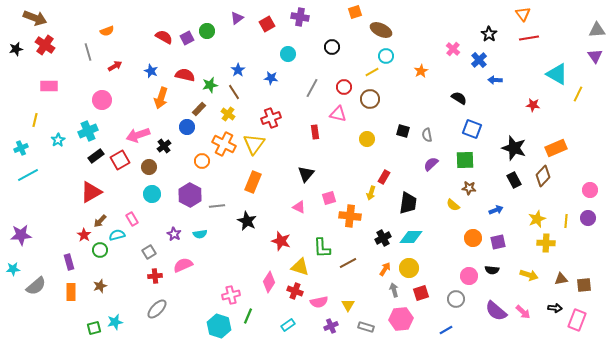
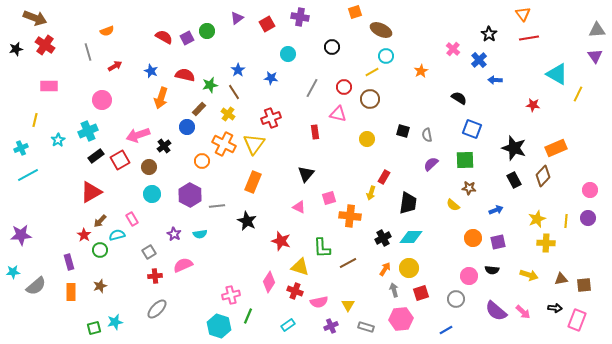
cyan star at (13, 269): moved 3 px down
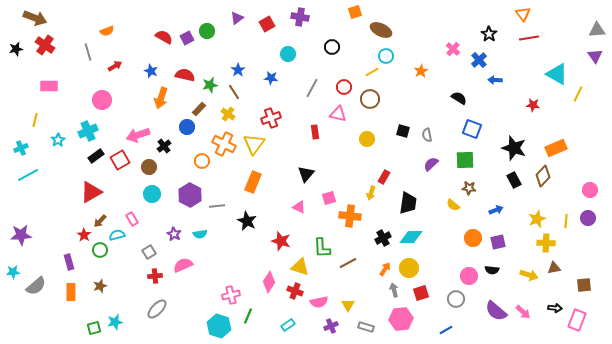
brown triangle at (561, 279): moved 7 px left, 11 px up
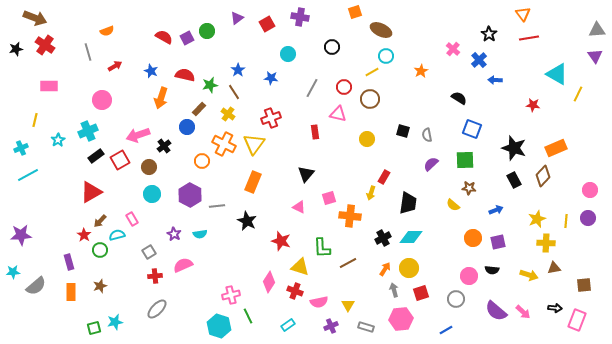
green line at (248, 316): rotated 49 degrees counterclockwise
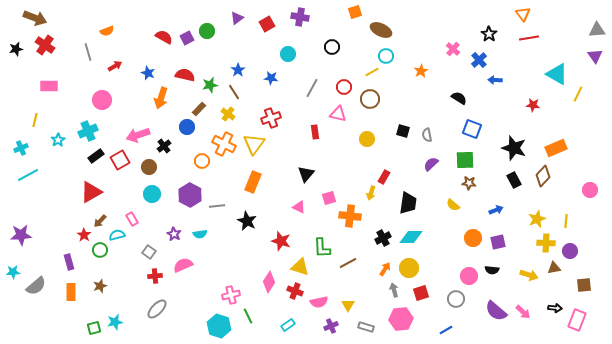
blue star at (151, 71): moved 3 px left, 2 px down
brown star at (469, 188): moved 5 px up
purple circle at (588, 218): moved 18 px left, 33 px down
gray square at (149, 252): rotated 24 degrees counterclockwise
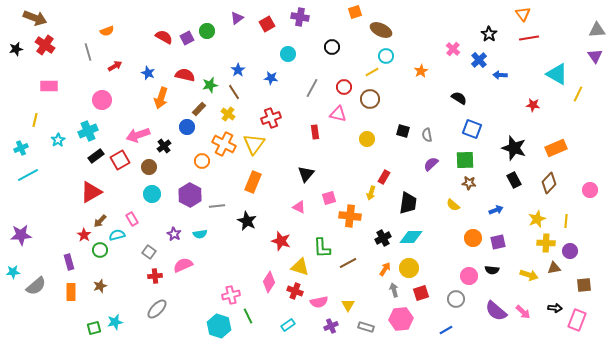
blue arrow at (495, 80): moved 5 px right, 5 px up
brown diamond at (543, 176): moved 6 px right, 7 px down
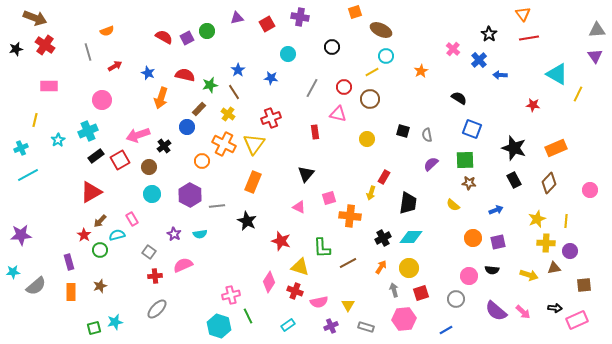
purple triangle at (237, 18): rotated 24 degrees clockwise
orange arrow at (385, 269): moved 4 px left, 2 px up
pink hexagon at (401, 319): moved 3 px right
pink rectangle at (577, 320): rotated 45 degrees clockwise
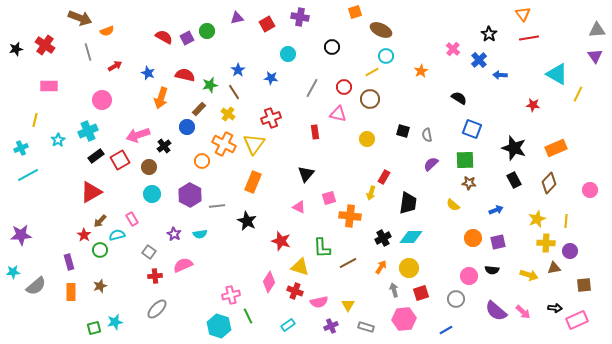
brown arrow at (35, 18): moved 45 px right
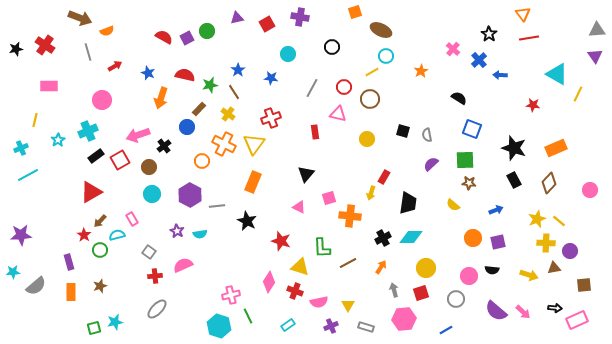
yellow line at (566, 221): moved 7 px left; rotated 56 degrees counterclockwise
purple star at (174, 234): moved 3 px right, 3 px up
yellow circle at (409, 268): moved 17 px right
